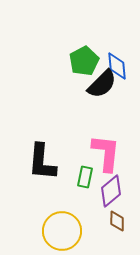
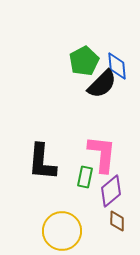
pink L-shape: moved 4 px left, 1 px down
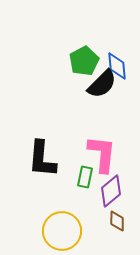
black L-shape: moved 3 px up
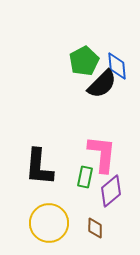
black L-shape: moved 3 px left, 8 px down
brown diamond: moved 22 px left, 7 px down
yellow circle: moved 13 px left, 8 px up
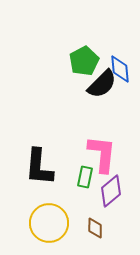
blue diamond: moved 3 px right, 3 px down
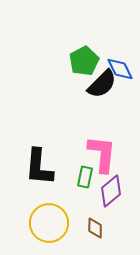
blue diamond: rotated 20 degrees counterclockwise
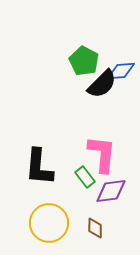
green pentagon: rotated 16 degrees counterclockwise
blue diamond: moved 1 px right, 2 px down; rotated 68 degrees counterclockwise
green rectangle: rotated 50 degrees counterclockwise
purple diamond: rotated 32 degrees clockwise
